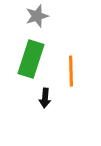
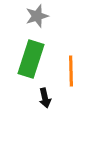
black arrow: rotated 18 degrees counterclockwise
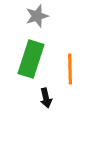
orange line: moved 1 px left, 2 px up
black arrow: moved 1 px right
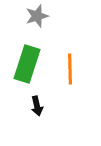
green rectangle: moved 4 px left, 5 px down
black arrow: moved 9 px left, 8 px down
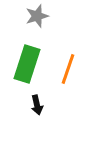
orange line: moved 2 px left; rotated 20 degrees clockwise
black arrow: moved 1 px up
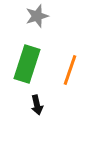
orange line: moved 2 px right, 1 px down
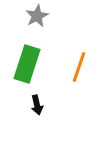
gray star: rotated 10 degrees counterclockwise
orange line: moved 9 px right, 3 px up
